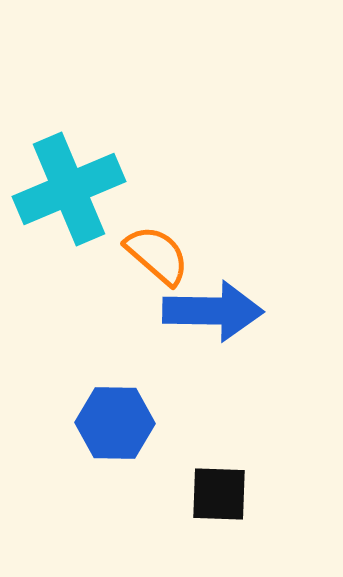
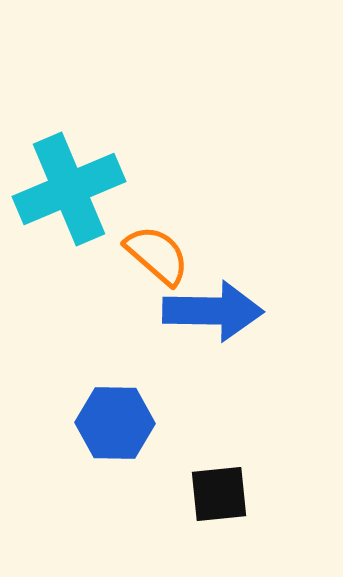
black square: rotated 8 degrees counterclockwise
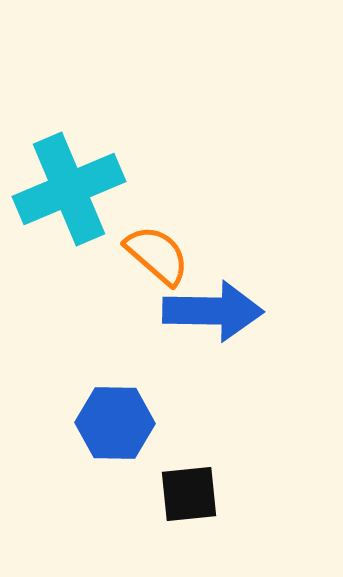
black square: moved 30 px left
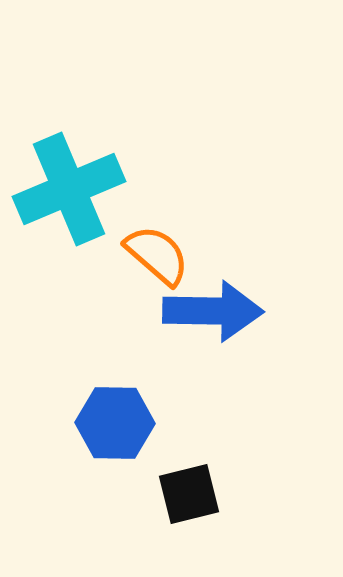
black square: rotated 8 degrees counterclockwise
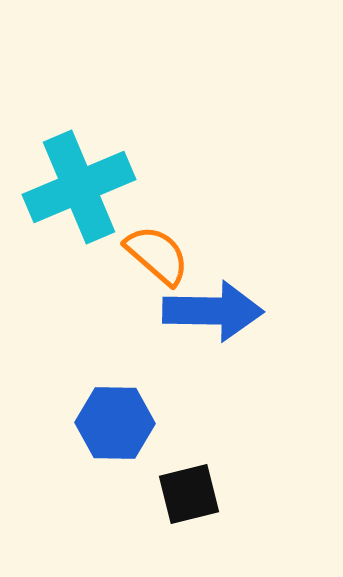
cyan cross: moved 10 px right, 2 px up
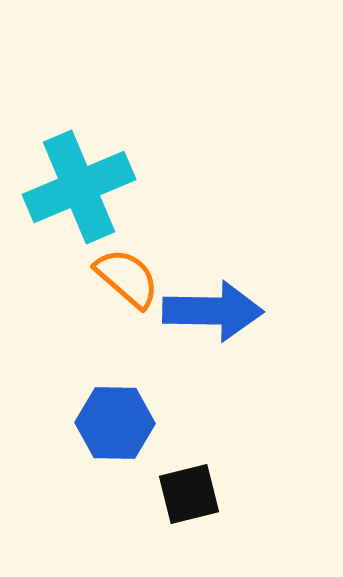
orange semicircle: moved 30 px left, 23 px down
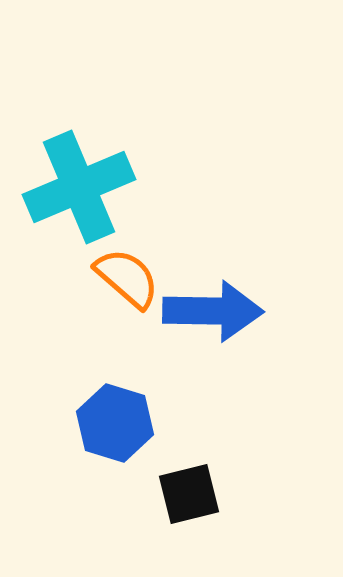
blue hexagon: rotated 16 degrees clockwise
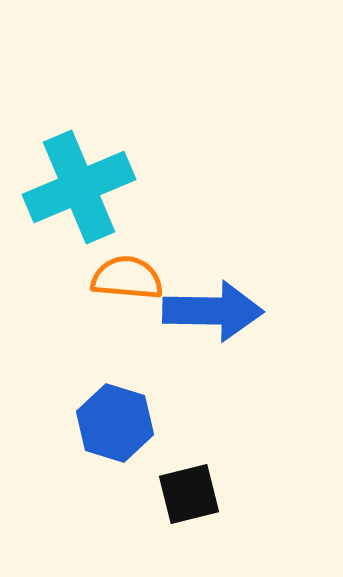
orange semicircle: rotated 36 degrees counterclockwise
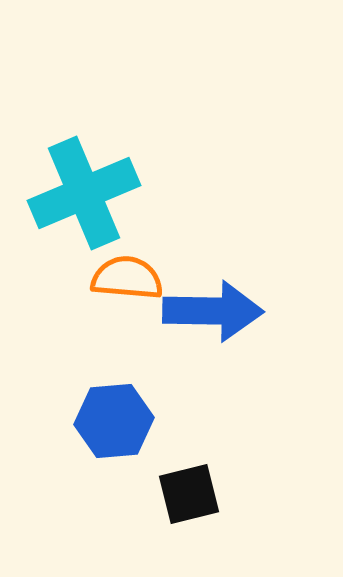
cyan cross: moved 5 px right, 6 px down
blue hexagon: moved 1 px left, 2 px up; rotated 22 degrees counterclockwise
